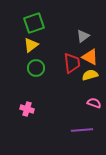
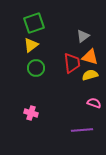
orange triangle: rotated 12 degrees counterclockwise
pink cross: moved 4 px right, 4 px down
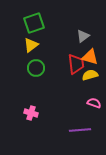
red trapezoid: moved 4 px right, 1 px down
purple line: moved 2 px left
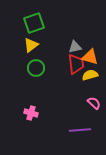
gray triangle: moved 8 px left, 11 px down; rotated 24 degrees clockwise
pink semicircle: rotated 24 degrees clockwise
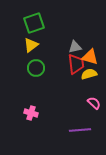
yellow semicircle: moved 1 px left, 1 px up
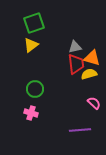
orange triangle: moved 2 px right, 1 px down
green circle: moved 1 px left, 21 px down
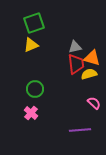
yellow triangle: rotated 14 degrees clockwise
pink cross: rotated 24 degrees clockwise
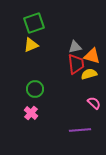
orange triangle: moved 2 px up
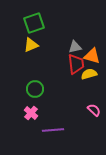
pink semicircle: moved 7 px down
purple line: moved 27 px left
